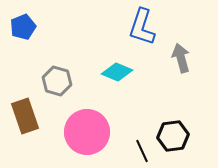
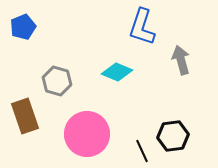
gray arrow: moved 2 px down
pink circle: moved 2 px down
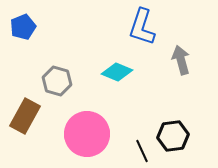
brown rectangle: rotated 48 degrees clockwise
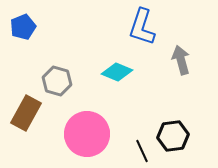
brown rectangle: moved 1 px right, 3 px up
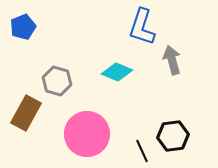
gray arrow: moved 9 px left
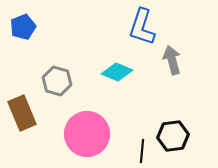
brown rectangle: moved 4 px left; rotated 52 degrees counterclockwise
black line: rotated 30 degrees clockwise
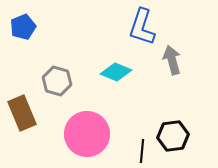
cyan diamond: moved 1 px left
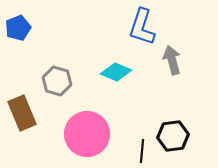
blue pentagon: moved 5 px left, 1 px down
